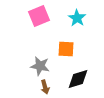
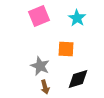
gray star: rotated 12 degrees clockwise
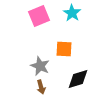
cyan star: moved 5 px left, 5 px up
orange square: moved 2 px left
brown arrow: moved 4 px left
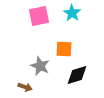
pink square: rotated 10 degrees clockwise
black diamond: moved 1 px left, 4 px up
brown arrow: moved 16 px left; rotated 56 degrees counterclockwise
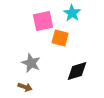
pink square: moved 4 px right, 5 px down
orange square: moved 4 px left, 11 px up; rotated 12 degrees clockwise
gray star: moved 9 px left, 3 px up
black diamond: moved 4 px up
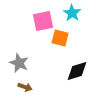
gray star: moved 12 px left
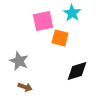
gray star: moved 2 px up
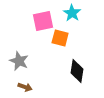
black diamond: rotated 65 degrees counterclockwise
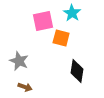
orange square: moved 1 px right
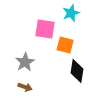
cyan star: moved 1 px left; rotated 18 degrees clockwise
pink square: moved 2 px right, 8 px down; rotated 20 degrees clockwise
orange square: moved 4 px right, 7 px down
gray star: moved 6 px right, 1 px down; rotated 18 degrees clockwise
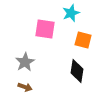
orange square: moved 18 px right, 5 px up
